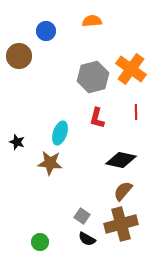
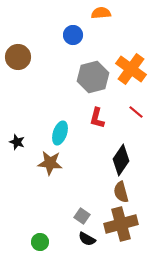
orange semicircle: moved 9 px right, 8 px up
blue circle: moved 27 px right, 4 px down
brown circle: moved 1 px left, 1 px down
red line: rotated 49 degrees counterclockwise
black diamond: rotated 68 degrees counterclockwise
brown semicircle: moved 2 px left, 1 px down; rotated 55 degrees counterclockwise
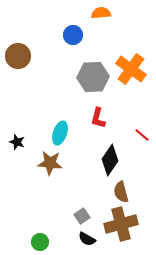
brown circle: moved 1 px up
gray hexagon: rotated 12 degrees clockwise
red line: moved 6 px right, 23 px down
red L-shape: moved 1 px right
black diamond: moved 11 px left
gray square: rotated 21 degrees clockwise
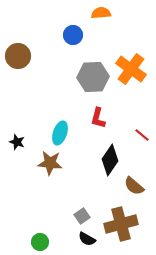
brown semicircle: moved 13 px right, 6 px up; rotated 35 degrees counterclockwise
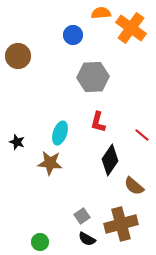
orange cross: moved 41 px up
red L-shape: moved 4 px down
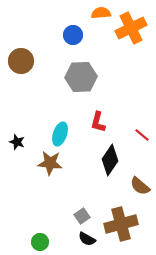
orange cross: rotated 28 degrees clockwise
brown circle: moved 3 px right, 5 px down
gray hexagon: moved 12 px left
cyan ellipse: moved 1 px down
brown semicircle: moved 6 px right
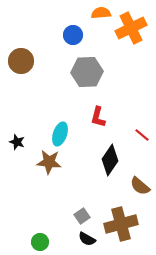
gray hexagon: moved 6 px right, 5 px up
red L-shape: moved 5 px up
brown star: moved 1 px left, 1 px up
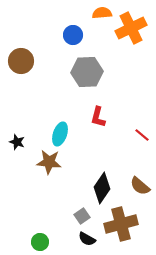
orange semicircle: moved 1 px right
black diamond: moved 8 px left, 28 px down
